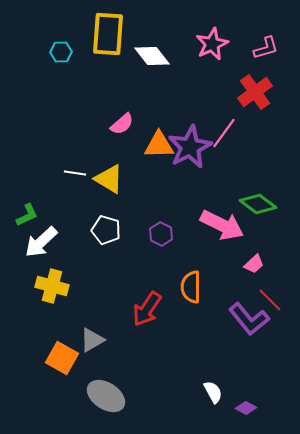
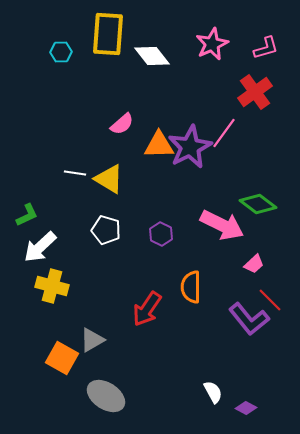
white arrow: moved 1 px left, 5 px down
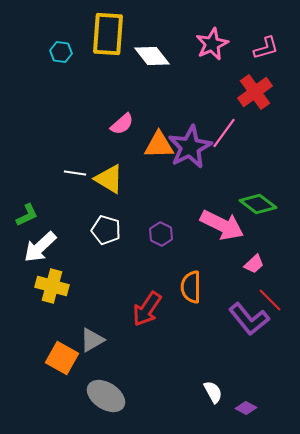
cyan hexagon: rotated 10 degrees clockwise
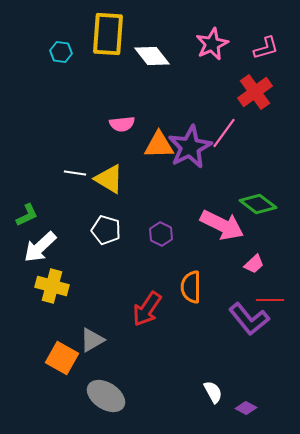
pink semicircle: rotated 35 degrees clockwise
red line: rotated 44 degrees counterclockwise
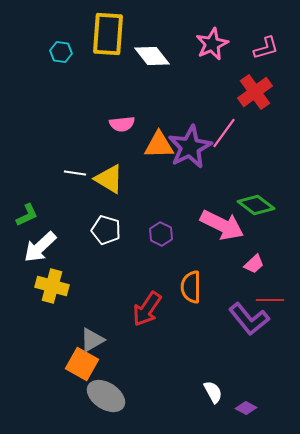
green diamond: moved 2 px left, 1 px down
orange square: moved 20 px right, 6 px down
